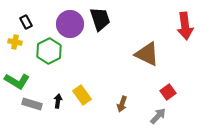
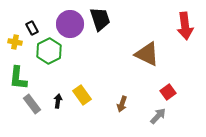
black rectangle: moved 6 px right, 6 px down
green L-shape: moved 1 px right, 3 px up; rotated 65 degrees clockwise
gray rectangle: rotated 36 degrees clockwise
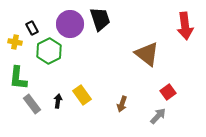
brown triangle: rotated 12 degrees clockwise
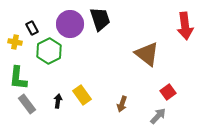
gray rectangle: moved 5 px left
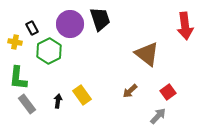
brown arrow: moved 8 px right, 13 px up; rotated 28 degrees clockwise
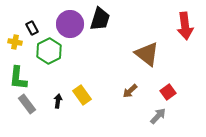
black trapezoid: rotated 35 degrees clockwise
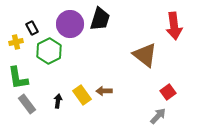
red arrow: moved 11 px left
yellow cross: moved 1 px right; rotated 24 degrees counterclockwise
brown triangle: moved 2 px left, 1 px down
green L-shape: rotated 15 degrees counterclockwise
brown arrow: moved 26 px left; rotated 42 degrees clockwise
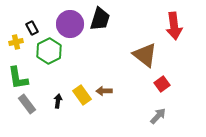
red square: moved 6 px left, 8 px up
